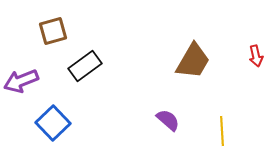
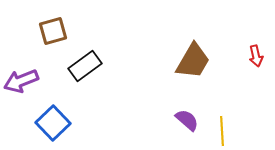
purple semicircle: moved 19 px right
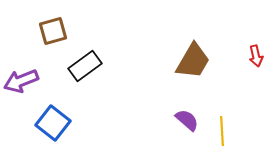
blue square: rotated 8 degrees counterclockwise
